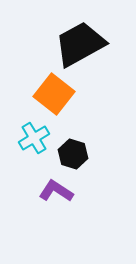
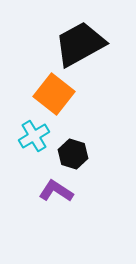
cyan cross: moved 2 px up
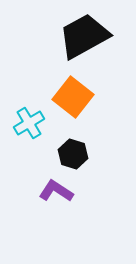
black trapezoid: moved 4 px right, 8 px up
orange square: moved 19 px right, 3 px down
cyan cross: moved 5 px left, 13 px up
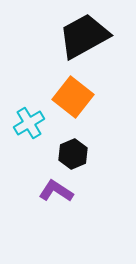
black hexagon: rotated 20 degrees clockwise
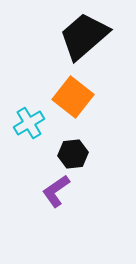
black trapezoid: rotated 12 degrees counterclockwise
black hexagon: rotated 16 degrees clockwise
purple L-shape: rotated 68 degrees counterclockwise
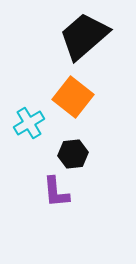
purple L-shape: moved 1 px down; rotated 60 degrees counterclockwise
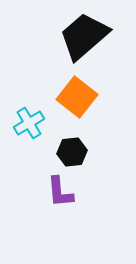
orange square: moved 4 px right
black hexagon: moved 1 px left, 2 px up
purple L-shape: moved 4 px right
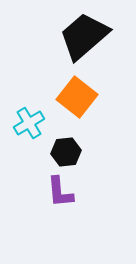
black hexagon: moved 6 px left
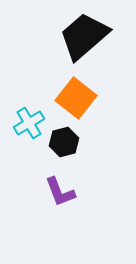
orange square: moved 1 px left, 1 px down
black hexagon: moved 2 px left, 10 px up; rotated 8 degrees counterclockwise
purple L-shape: rotated 16 degrees counterclockwise
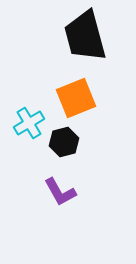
black trapezoid: moved 1 px right; rotated 64 degrees counterclockwise
orange square: rotated 30 degrees clockwise
purple L-shape: rotated 8 degrees counterclockwise
